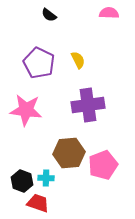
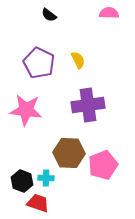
brown hexagon: rotated 8 degrees clockwise
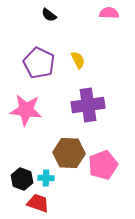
black hexagon: moved 2 px up
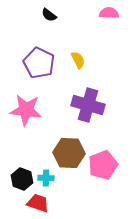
purple cross: rotated 24 degrees clockwise
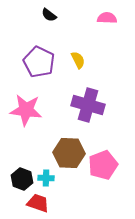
pink semicircle: moved 2 px left, 5 px down
purple pentagon: moved 1 px up
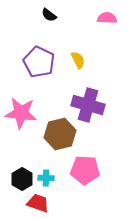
pink star: moved 5 px left, 3 px down
brown hexagon: moved 9 px left, 19 px up; rotated 16 degrees counterclockwise
pink pentagon: moved 18 px left, 5 px down; rotated 24 degrees clockwise
black hexagon: rotated 10 degrees clockwise
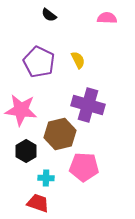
pink star: moved 3 px up
pink pentagon: moved 1 px left, 3 px up
black hexagon: moved 4 px right, 28 px up
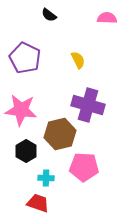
purple pentagon: moved 14 px left, 4 px up
